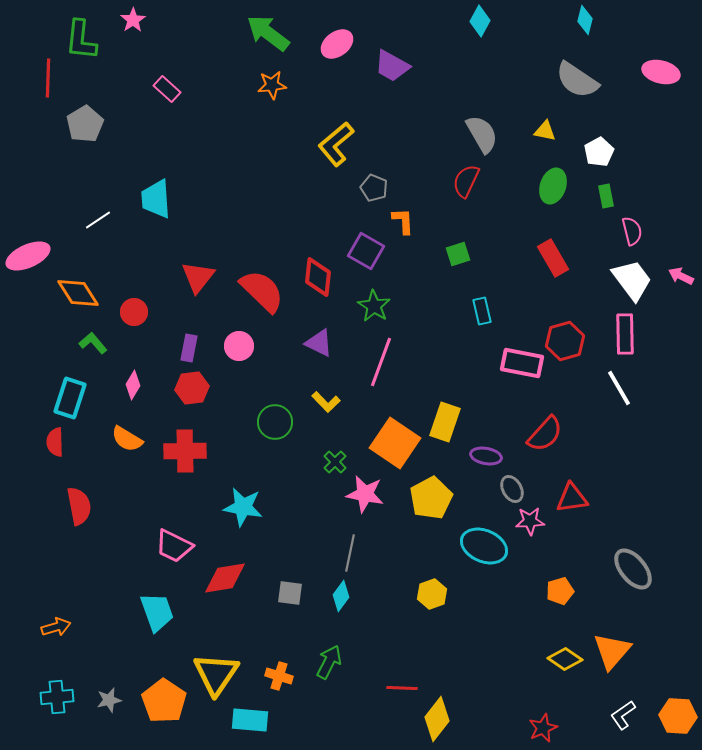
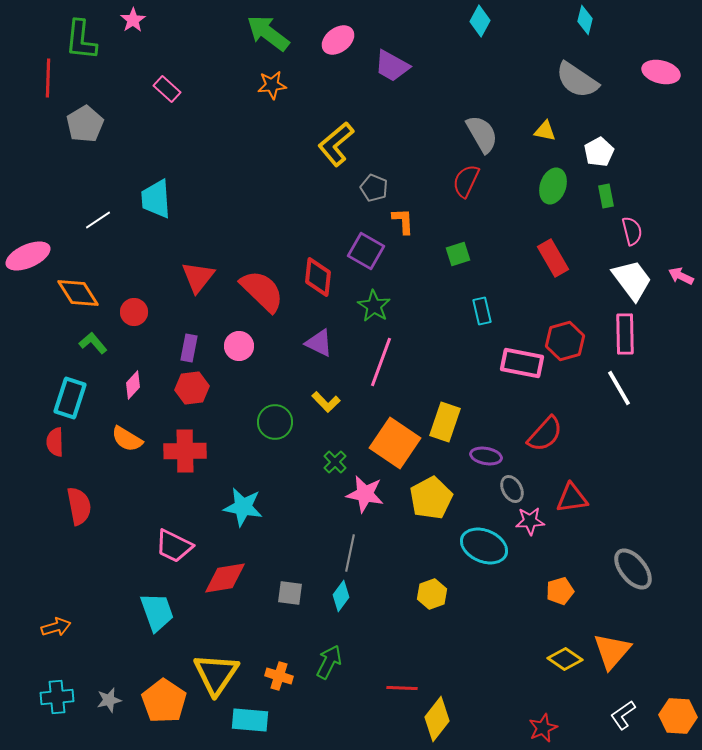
pink ellipse at (337, 44): moved 1 px right, 4 px up
pink diamond at (133, 385): rotated 12 degrees clockwise
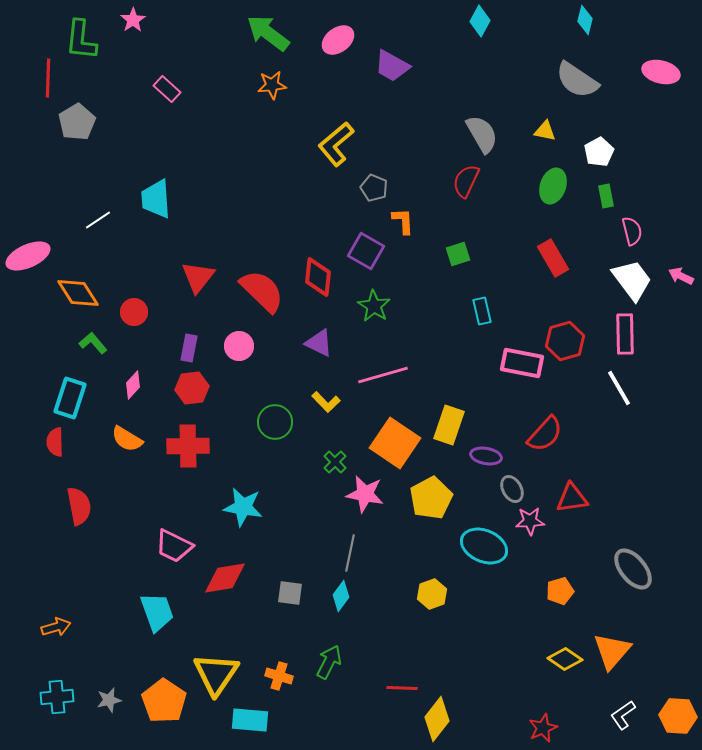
gray pentagon at (85, 124): moved 8 px left, 2 px up
pink line at (381, 362): moved 2 px right, 13 px down; rotated 54 degrees clockwise
yellow rectangle at (445, 422): moved 4 px right, 3 px down
red cross at (185, 451): moved 3 px right, 5 px up
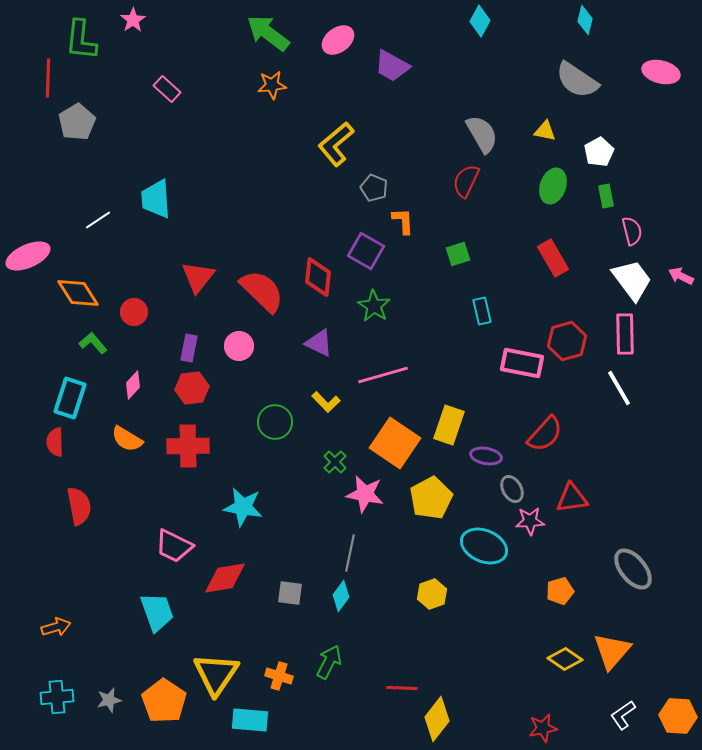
red hexagon at (565, 341): moved 2 px right
red star at (543, 728): rotated 12 degrees clockwise
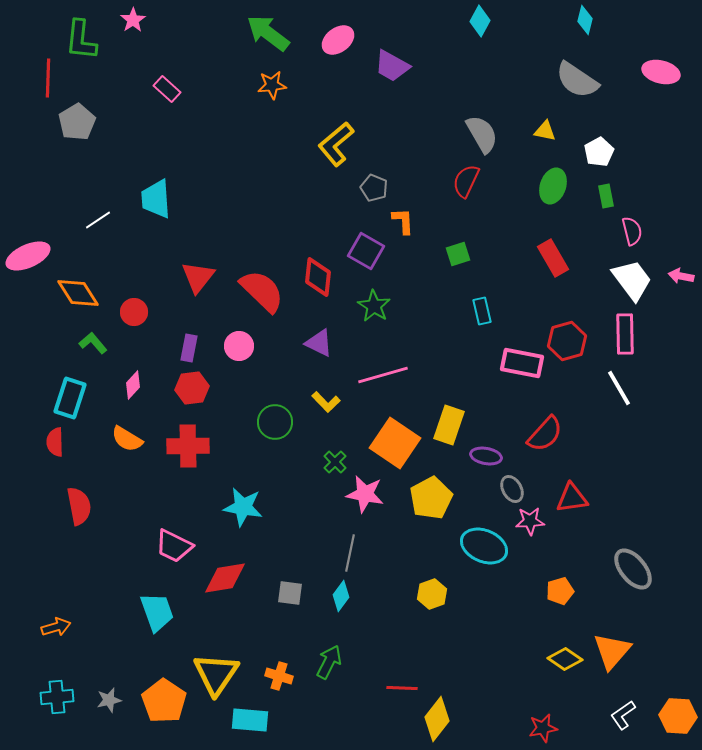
pink arrow at (681, 276): rotated 15 degrees counterclockwise
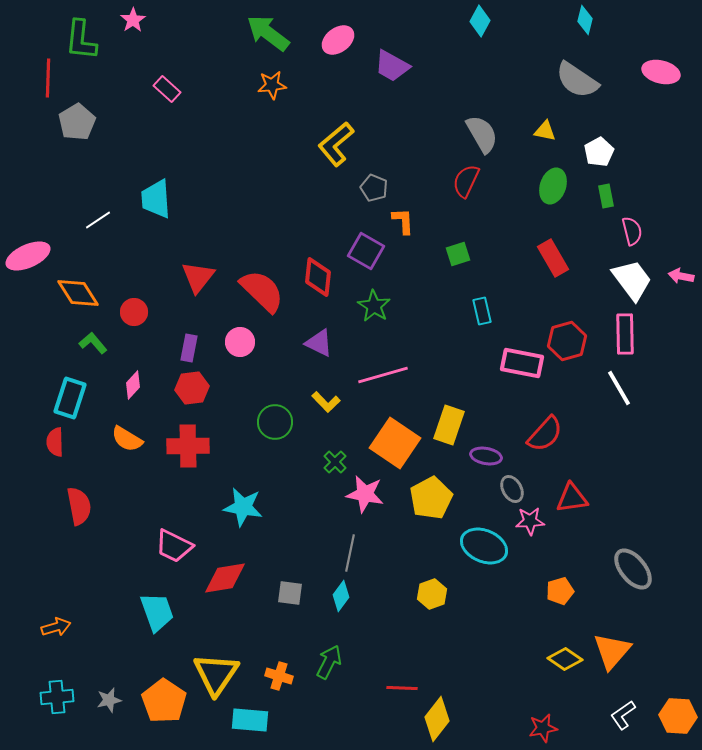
pink circle at (239, 346): moved 1 px right, 4 px up
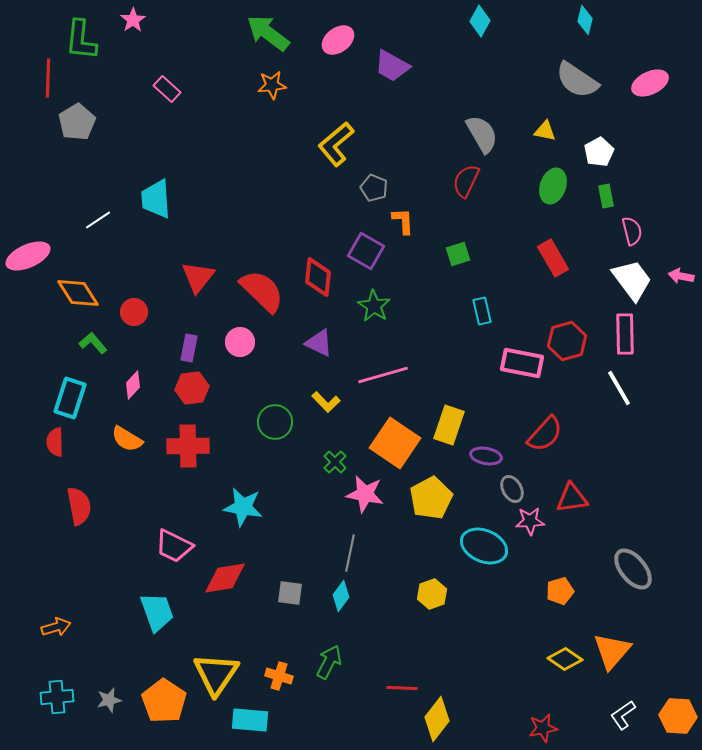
pink ellipse at (661, 72): moved 11 px left, 11 px down; rotated 39 degrees counterclockwise
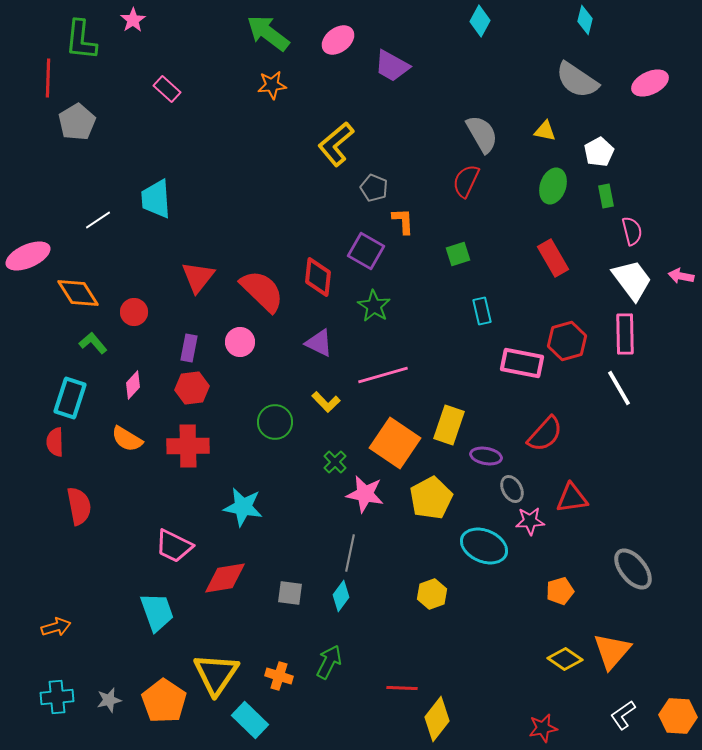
cyan rectangle at (250, 720): rotated 39 degrees clockwise
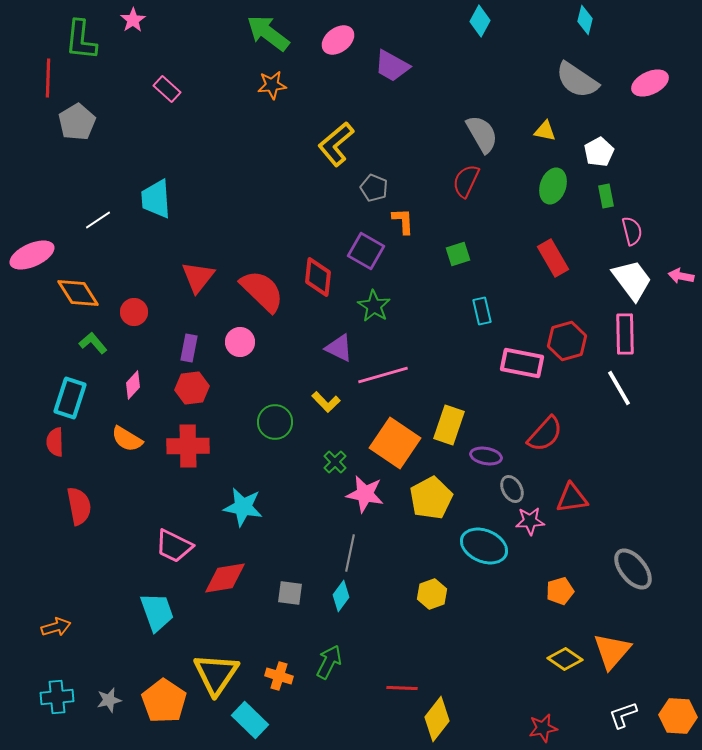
pink ellipse at (28, 256): moved 4 px right, 1 px up
purple triangle at (319, 343): moved 20 px right, 5 px down
white L-shape at (623, 715): rotated 16 degrees clockwise
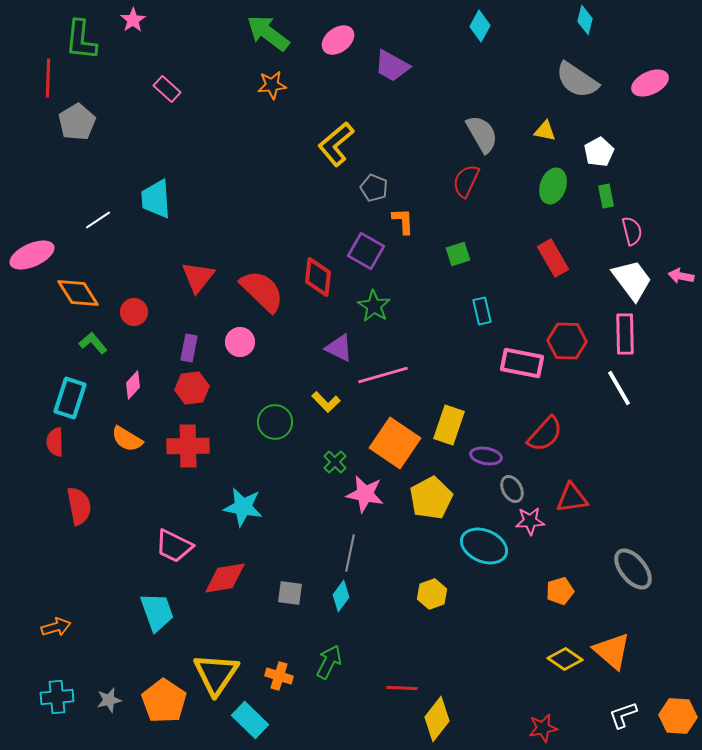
cyan diamond at (480, 21): moved 5 px down
red hexagon at (567, 341): rotated 18 degrees clockwise
orange triangle at (612, 651): rotated 30 degrees counterclockwise
